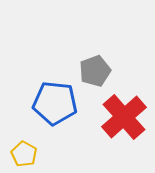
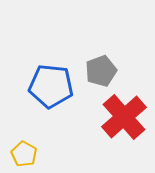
gray pentagon: moved 6 px right
blue pentagon: moved 4 px left, 17 px up
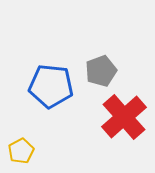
yellow pentagon: moved 3 px left, 3 px up; rotated 15 degrees clockwise
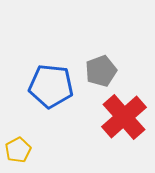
yellow pentagon: moved 3 px left, 1 px up
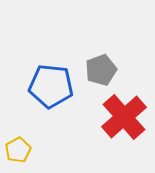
gray pentagon: moved 1 px up
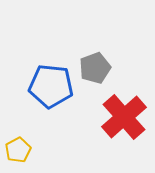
gray pentagon: moved 6 px left, 2 px up
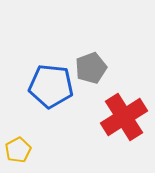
gray pentagon: moved 4 px left
red cross: rotated 9 degrees clockwise
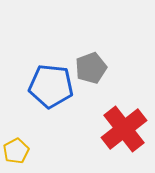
red cross: moved 12 px down; rotated 6 degrees counterclockwise
yellow pentagon: moved 2 px left, 1 px down
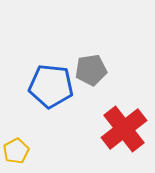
gray pentagon: moved 2 px down; rotated 12 degrees clockwise
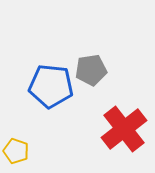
yellow pentagon: rotated 25 degrees counterclockwise
